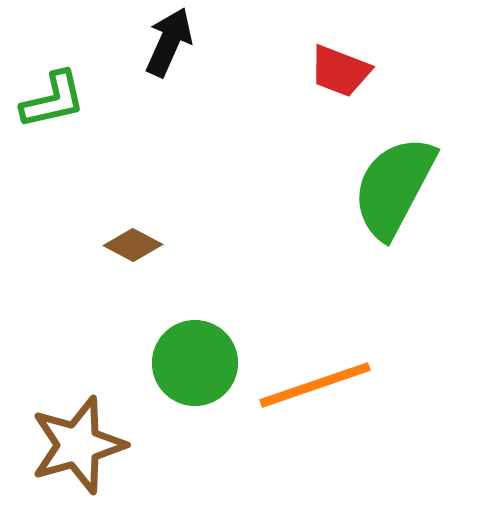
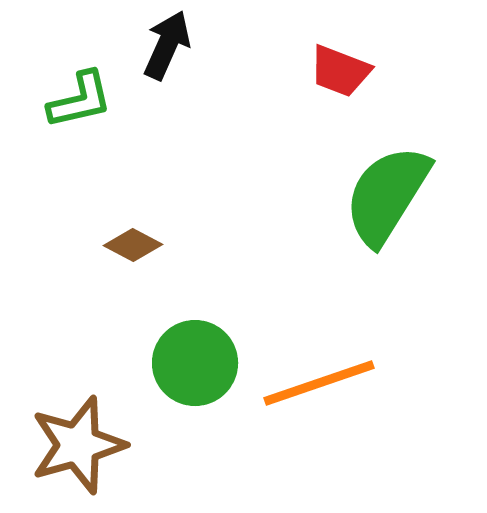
black arrow: moved 2 px left, 3 px down
green L-shape: moved 27 px right
green semicircle: moved 7 px left, 8 px down; rotated 4 degrees clockwise
orange line: moved 4 px right, 2 px up
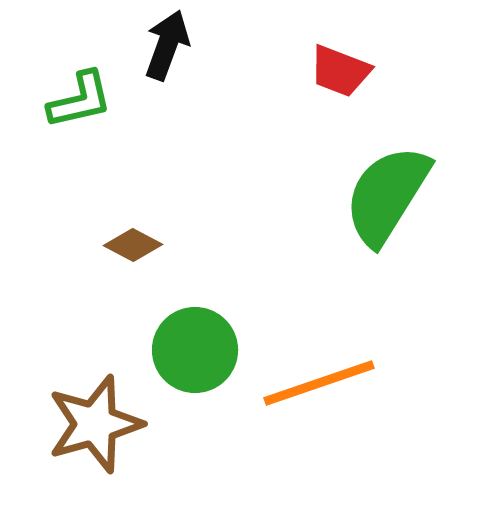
black arrow: rotated 4 degrees counterclockwise
green circle: moved 13 px up
brown star: moved 17 px right, 21 px up
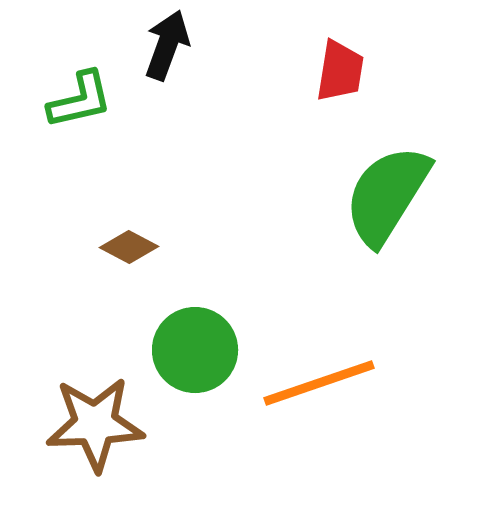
red trapezoid: rotated 102 degrees counterclockwise
brown diamond: moved 4 px left, 2 px down
brown star: rotated 14 degrees clockwise
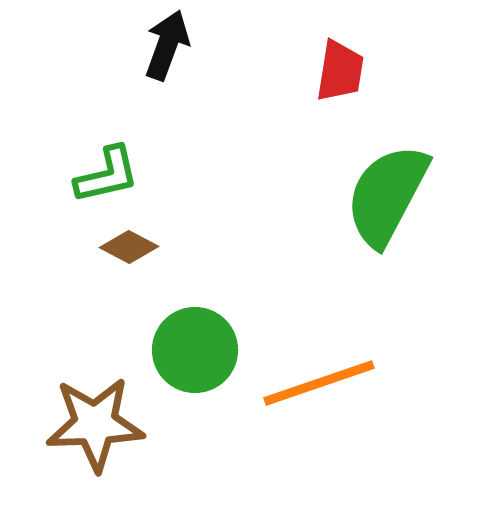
green L-shape: moved 27 px right, 75 px down
green semicircle: rotated 4 degrees counterclockwise
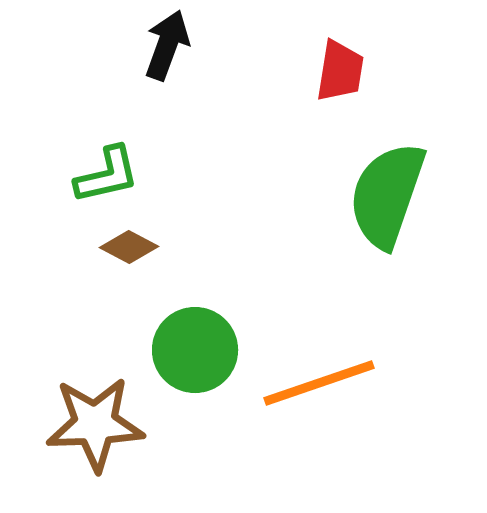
green semicircle: rotated 9 degrees counterclockwise
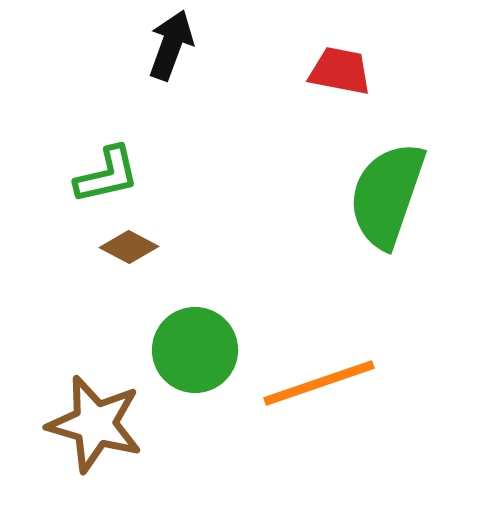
black arrow: moved 4 px right
red trapezoid: rotated 88 degrees counterclockwise
brown star: rotated 18 degrees clockwise
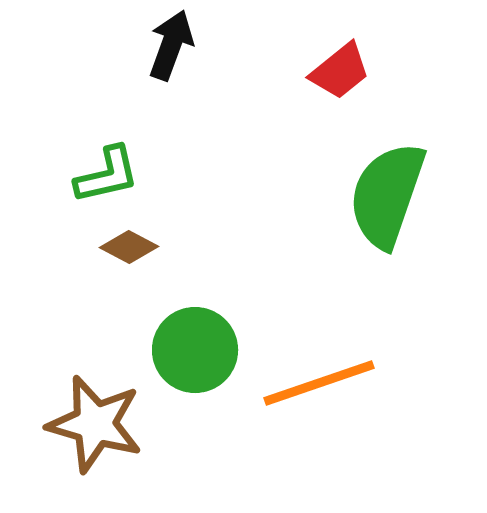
red trapezoid: rotated 130 degrees clockwise
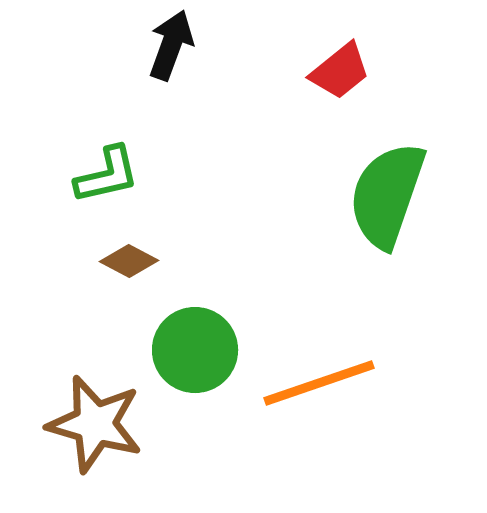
brown diamond: moved 14 px down
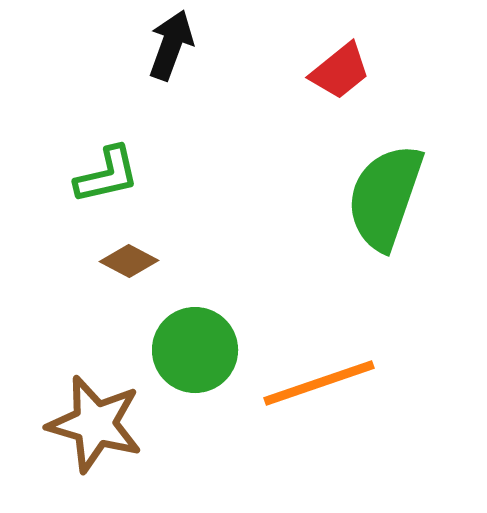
green semicircle: moved 2 px left, 2 px down
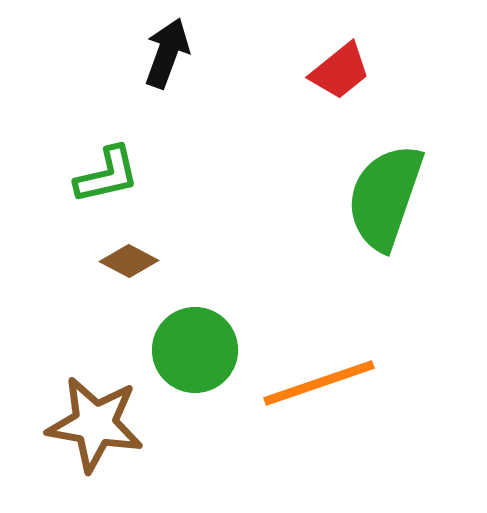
black arrow: moved 4 px left, 8 px down
brown star: rotated 6 degrees counterclockwise
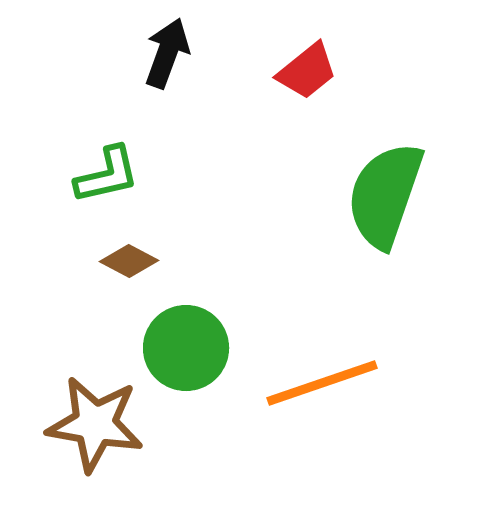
red trapezoid: moved 33 px left
green semicircle: moved 2 px up
green circle: moved 9 px left, 2 px up
orange line: moved 3 px right
